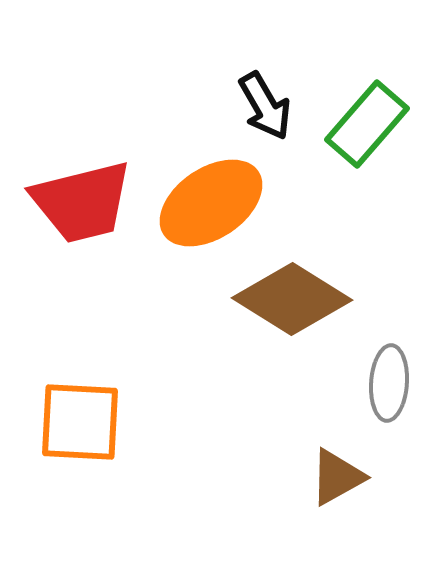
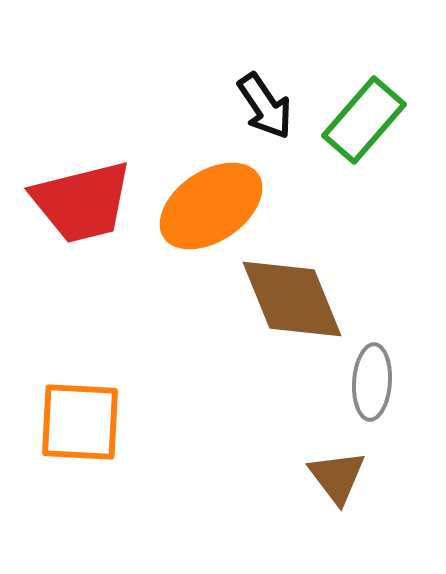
black arrow: rotated 4 degrees counterclockwise
green rectangle: moved 3 px left, 4 px up
orange ellipse: moved 3 px down
brown diamond: rotated 36 degrees clockwise
gray ellipse: moved 17 px left, 1 px up
brown triangle: rotated 38 degrees counterclockwise
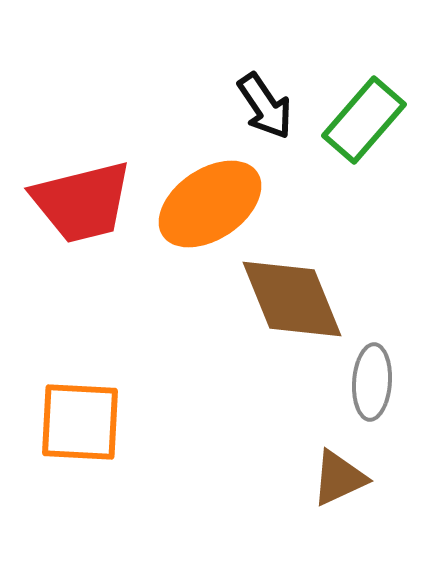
orange ellipse: moved 1 px left, 2 px up
brown triangle: moved 2 px right, 1 px down; rotated 42 degrees clockwise
